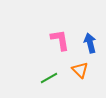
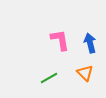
orange triangle: moved 5 px right, 3 px down
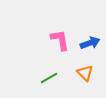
blue arrow: rotated 84 degrees clockwise
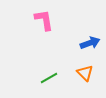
pink L-shape: moved 16 px left, 20 px up
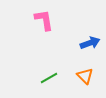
orange triangle: moved 3 px down
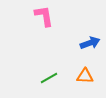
pink L-shape: moved 4 px up
orange triangle: rotated 42 degrees counterclockwise
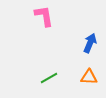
blue arrow: rotated 48 degrees counterclockwise
orange triangle: moved 4 px right, 1 px down
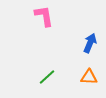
green line: moved 2 px left, 1 px up; rotated 12 degrees counterclockwise
